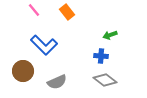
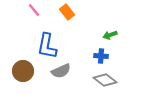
blue L-shape: moved 3 px right, 1 px down; rotated 56 degrees clockwise
gray semicircle: moved 4 px right, 11 px up
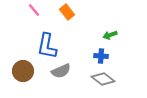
gray diamond: moved 2 px left, 1 px up
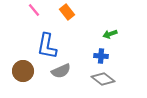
green arrow: moved 1 px up
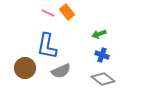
pink line: moved 14 px right, 3 px down; rotated 24 degrees counterclockwise
green arrow: moved 11 px left
blue cross: moved 1 px right, 1 px up; rotated 16 degrees clockwise
brown circle: moved 2 px right, 3 px up
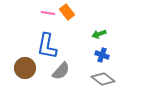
pink line: rotated 16 degrees counterclockwise
gray semicircle: rotated 24 degrees counterclockwise
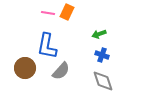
orange rectangle: rotated 63 degrees clockwise
gray diamond: moved 2 px down; rotated 35 degrees clockwise
